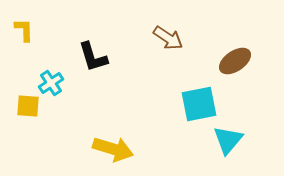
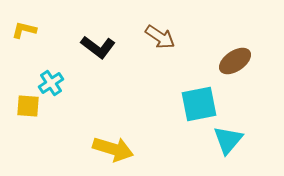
yellow L-shape: rotated 75 degrees counterclockwise
brown arrow: moved 8 px left, 1 px up
black L-shape: moved 5 px right, 10 px up; rotated 36 degrees counterclockwise
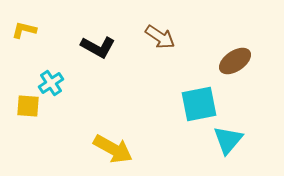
black L-shape: rotated 8 degrees counterclockwise
yellow arrow: rotated 12 degrees clockwise
